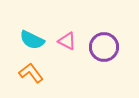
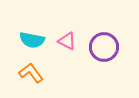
cyan semicircle: rotated 15 degrees counterclockwise
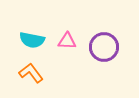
pink triangle: rotated 24 degrees counterclockwise
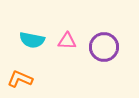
orange L-shape: moved 11 px left, 6 px down; rotated 30 degrees counterclockwise
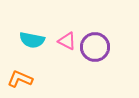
pink triangle: rotated 24 degrees clockwise
purple circle: moved 9 px left
